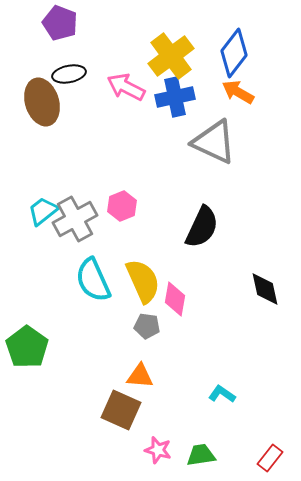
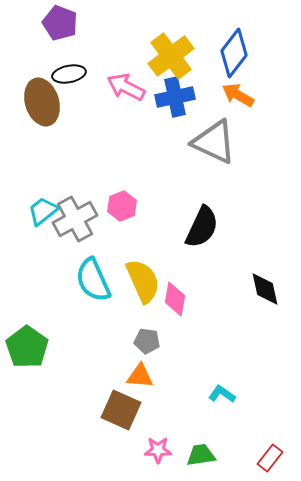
orange arrow: moved 3 px down
gray pentagon: moved 15 px down
pink star: rotated 16 degrees counterclockwise
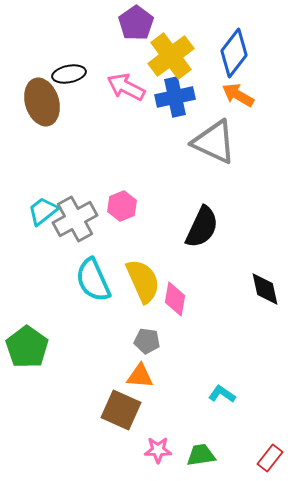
purple pentagon: moved 76 px right; rotated 16 degrees clockwise
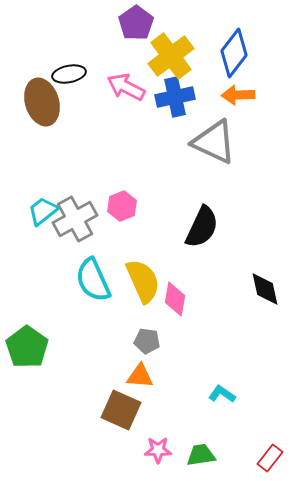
orange arrow: rotated 32 degrees counterclockwise
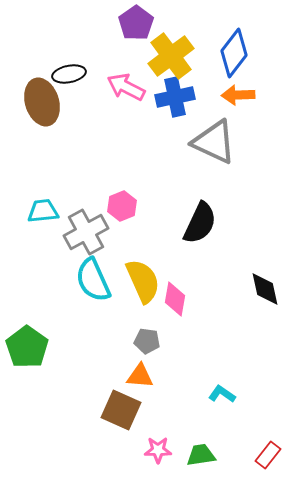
cyan trapezoid: rotated 32 degrees clockwise
gray cross: moved 11 px right, 13 px down
black semicircle: moved 2 px left, 4 px up
red rectangle: moved 2 px left, 3 px up
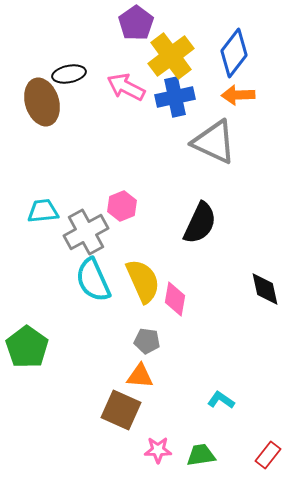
cyan L-shape: moved 1 px left, 6 px down
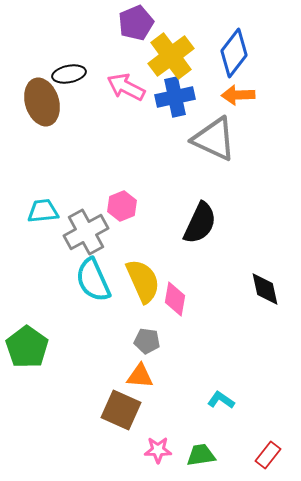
purple pentagon: rotated 12 degrees clockwise
gray triangle: moved 3 px up
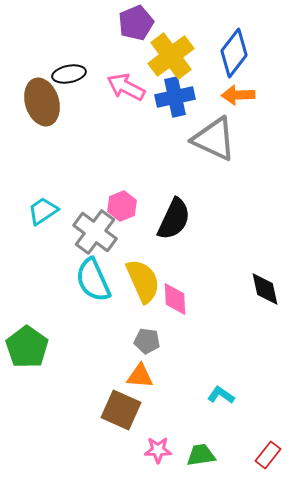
cyan trapezoid: rotated 28 degrees counterclockwise
black semicircle: moved 26 px left, 4 px up
gray cross: moved 9 px right; rotated 24 degrees counterclockwise
pink diamond: rotated 12 degrees counterclockwise
cyan L-shape: moved 5 px up
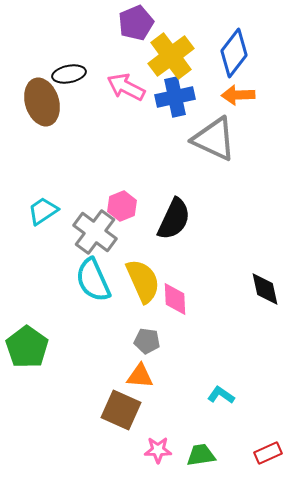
red rectangle: moved 2 px up; rotated 28 degrees clockwise
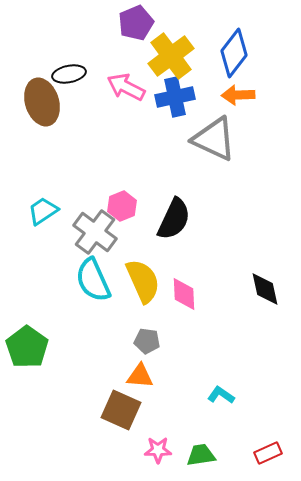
pink diamond: moved 9 px right, 5 px up
